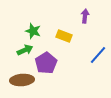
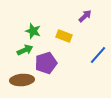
purple arrow: rotated 40 degrees clockwise
purple pentagon: rotated 15 degrees clockwise
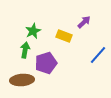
purple arrow: moved 1 px left, 6 px down
green star: rotated 28 degrees clockwise
green arrow: rotated 56 degrees counterclockwise
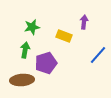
purple arrow: rotated 40 degrees counterclockwise
green star: moved 1 px left, 4 px up; rotated 14 degrees clockwise
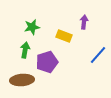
purple pentagon: moved 1 px right, 1 px up
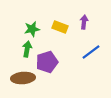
green star: moved 2 px down
yellow rectangle: moved 4 px left, 9 px up
green arrow: moved 2 px right, 1 px up
blue line: moved 7 px left, 3 px up; rotated 12 degrees clockwise
brown ellipse: moved 1 px right, 2 px up
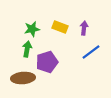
purple arrow: moved 6 px down
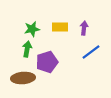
yellow rectangle: rotated 21 degrees counterclockwise
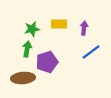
yellow rectangle: moved 1 px left, 3 px up
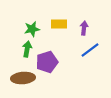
blue line: moved 1 px left, 2 px up
